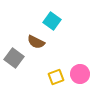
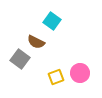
gray square: moved 6 px right, 1 px down
pink circle: moved 1 px up
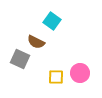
gray square: rotated 12 degrees counterclockwise
yellow square: rotated 21 degrees clockwise
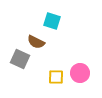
cyan square: rotated 18 degrees counterclockwise
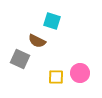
brown semicircle: moved 1 px right, 1 px up
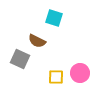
cyan square: moved 2 px right, 3 px up
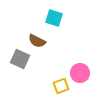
yellow square: moved 5 px right, 9 px down; rotated 21 degrees counterclockwise
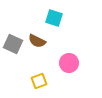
gray square: moved 7 px left, 15 px up
pink circle: moved 11 px left, 10 px up
yellow square: moved 22 px left, 5 px up
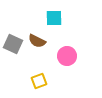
cyan square: rotated 18 degrees counterclockwise
pink circle: moved 2 px left, 7 px up
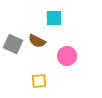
yellow square: rotated 14 degrees clockwise
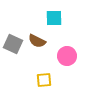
yellow square: moved 5 px right, 1 px up
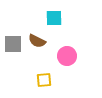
gray square: rotated 24 degrees counterclockwise
